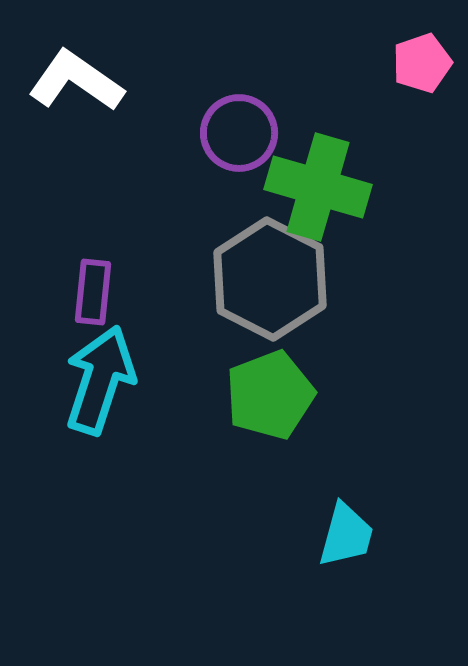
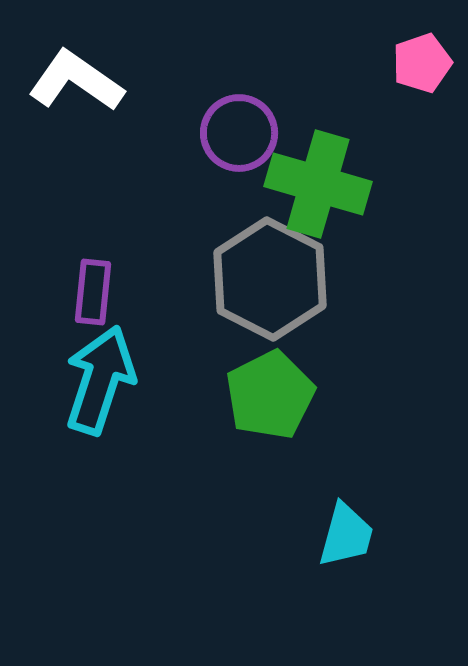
green cross: moved 3 px up
green pentagon: rotated 6 degrees counterclockwise
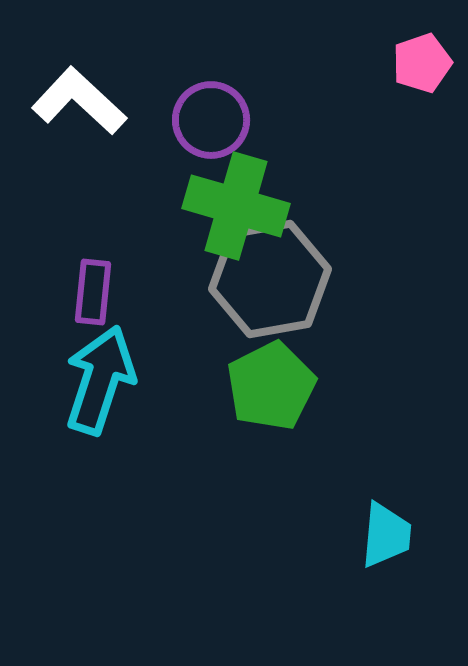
white L-shape: moved 3 px right, 20 px down; rotated 8 degrees clockwise
purple circle: moved 28 px left, 13 px up
green cross: moved 82 px left, 22 px down
gray hexagon: rotated 23 degrees clockwise
green pentagon: moved 1 px right, 9 px up
cyan trapezoid: moved 40 px right; rotated 10 degrees counterclockwise
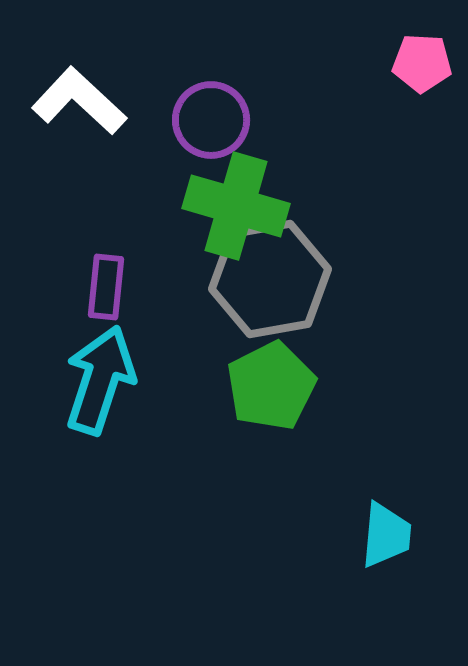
pink pentagon: rotated 22 degrees clockwise
purple rectangle: moved 13 px right, 5 px up
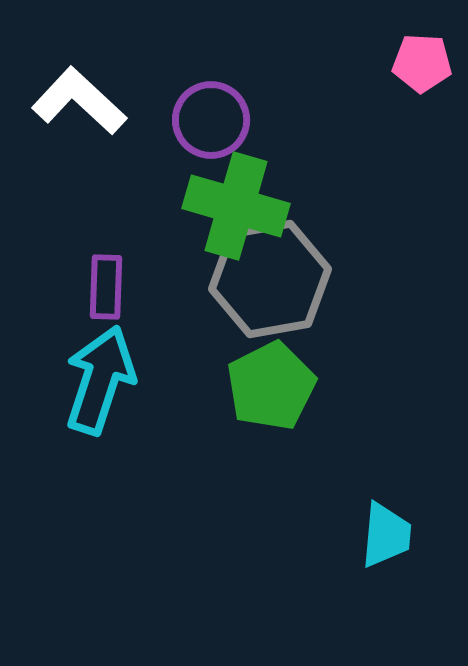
purple rectangle: rotated 4 degrees counterclockwise
